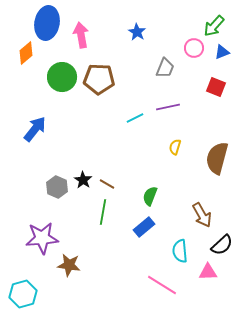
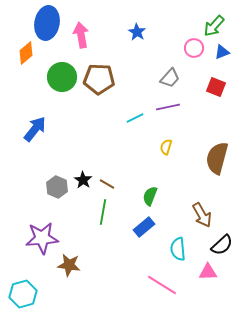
gray trapezoid: moved 5 px right, 10 px down; rotated 20 degrees clockwise
yellow semicircle: moved 9 px left
cyan semicircle: moved 2 px left, 2 px up
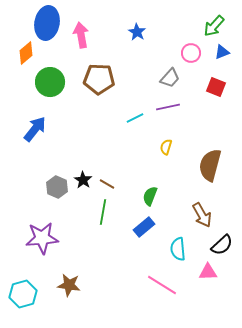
pink circle: moved 3 px left, 5 px down
green circle: moved 12 px left, 5 px down
brown semicircle: moved 7 px left, 7 px down
brown star: moved 20 px down
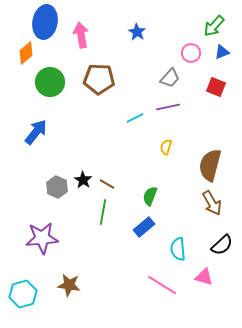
blue ellipse: moved 2 px left, 1 px up
blue arrow: moved 1 px right, 3 px down
brown arrow: moved 10 px right, 12 px up
pink triangle: moved 4 px left, 5 px down; rotated 18 degrees clockwise
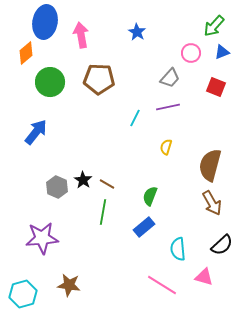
cyan line: rotated 36 degrees counterclockwise
